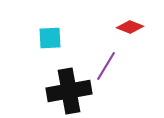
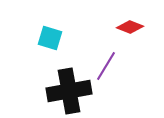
cyan square: rotated 20 degrees clockwise
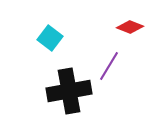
cyan square: rotated 20 degrees clockwise
purple line: moved 3 px right
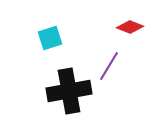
cyan square: rotated 35 degrees clockwise
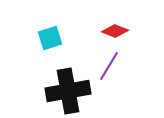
red diamond: moved 15 px left, 4 px down
black cross: moved 1 px left
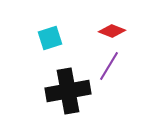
red diamond: moved 3 px left
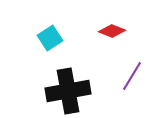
cyan square: rotated 15 degrees counterclockwise
purple line: moved 23 px right, 10 px down
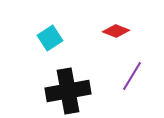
red diamond: moved 4 px right
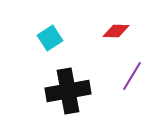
red diamond: rotated 20 degrees counterclockwise
